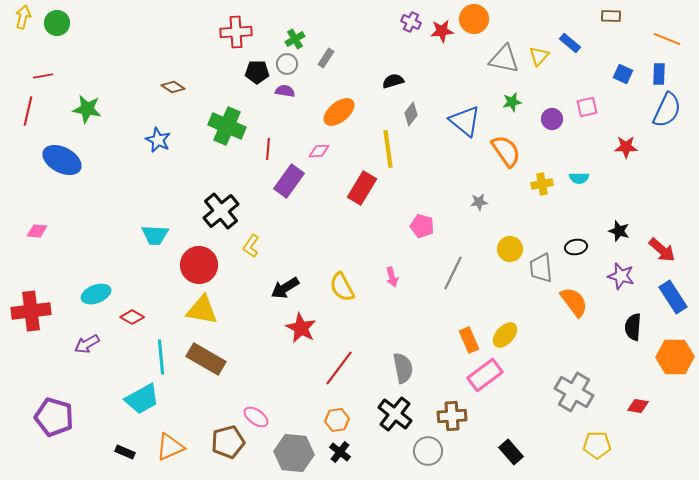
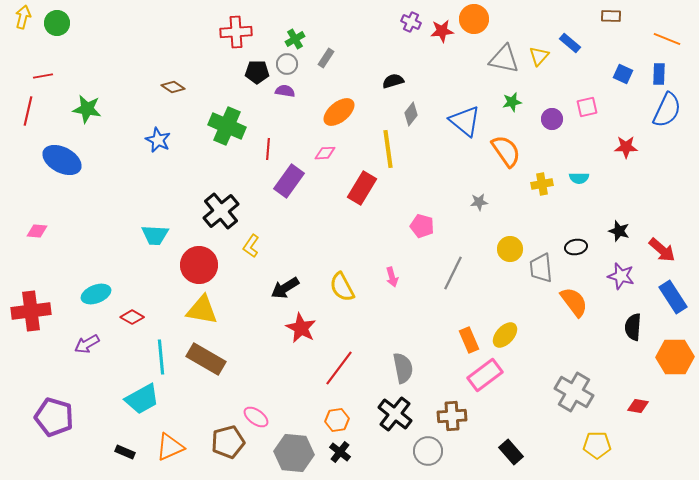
pink diamond at (319, 151): moved 6 px right, 2 px down
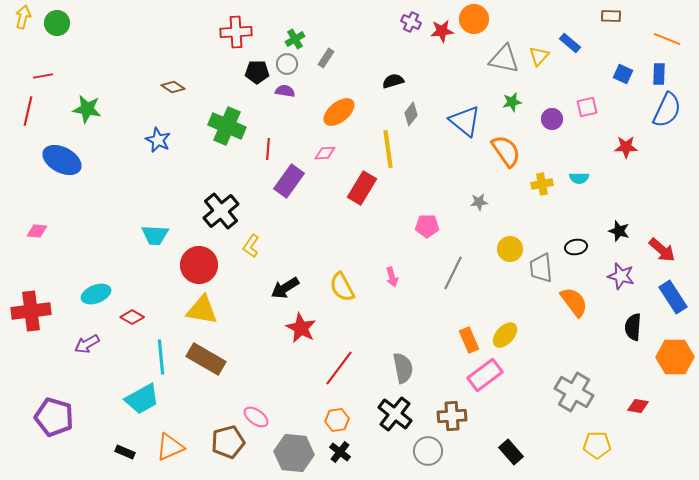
pink pentagon at (422, 226): moved 5 px right; rotated 15 degrees counterclockwise
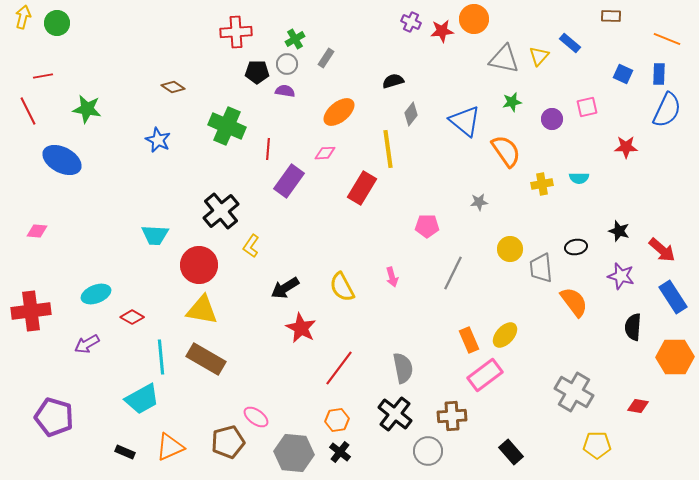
red line at (28, 111): rotated 40 degrees counterclockwise
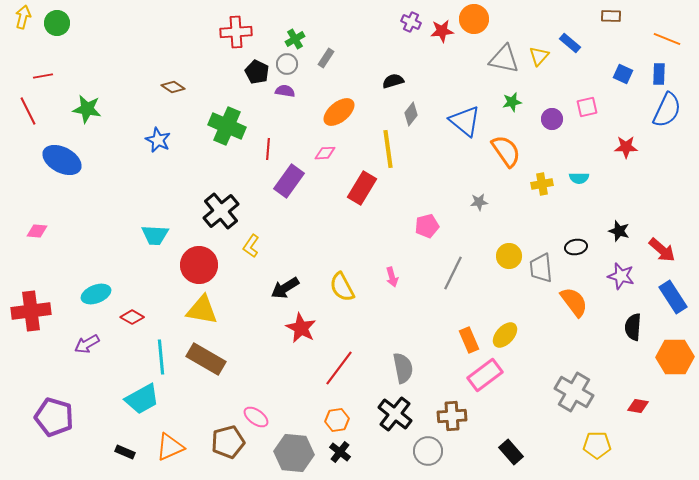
black pentagon at (257, 72): rotated 25 degrees clockwise
pink pentagon at (427, 226): rotated 15 degrees counterclockwise
yellow circle at (510, 249): moved 1 px left, 7 px down
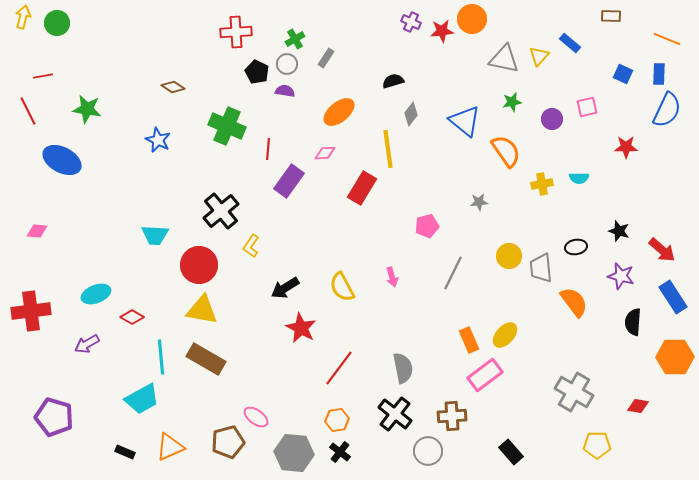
orange circle at (474, 19): moved 2 px left
black semicircle at (633, 327): moved 5 px up
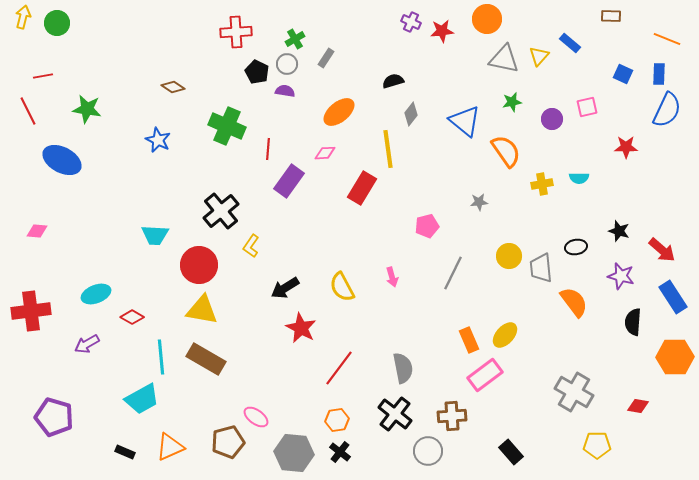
orange circle at (472, 19): moved 15 px right
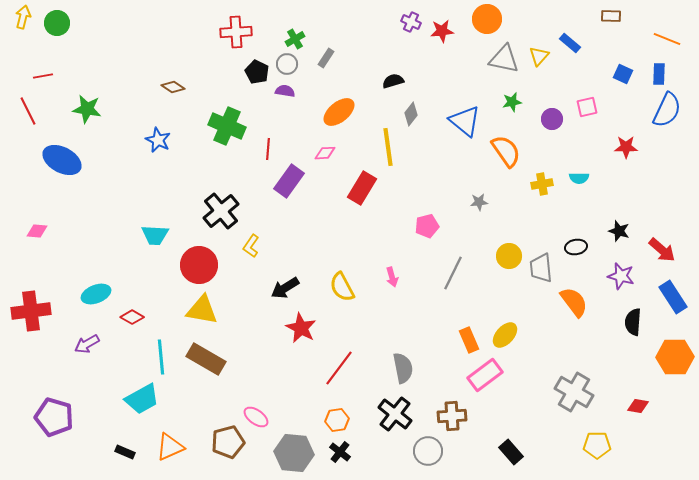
yellow line at (388, 149): moved 2 px up
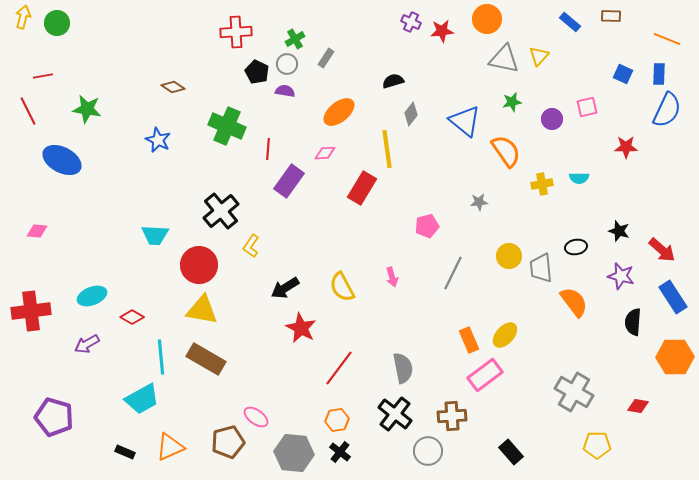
blue rectangle at (570, 43): moved 21 px up
yellow line at (388, 147): moved 1 px left, 2 px down
cyan ellipse at (96, 294): moved 4 px left, 2 px down
